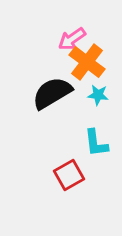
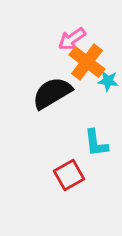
cyan star: moved 10 px right, 14 px up
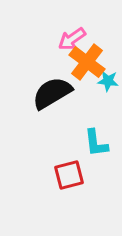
red square: rotated 16 degrees clockwise
